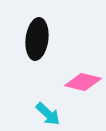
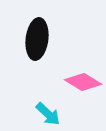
pink diamond: rotated 18 degrees clockwise
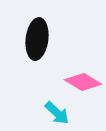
cyan arrow: moved 9 px right, 1 px up
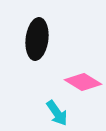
cyan arrow: rotated 12 degrees clockwise
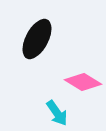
black ellipse: rotated 21 degrees clockwise
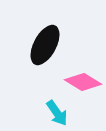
black ellipse: moved 8 px right, 6 px down
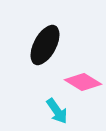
cyan arrow: moved 2 px up
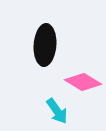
black ellipse: rotated 24 degrees counterclockwise
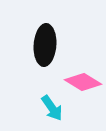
cyan arrow: moved 5 px left, 3 px up
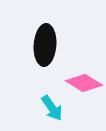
pink diamond: moved 1 px right, 1 px down
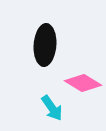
pink diamond: moved 1 px left
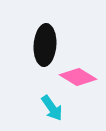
pink diamond: moved 5 px left, 6 px up
